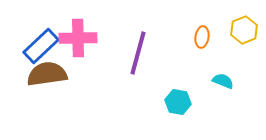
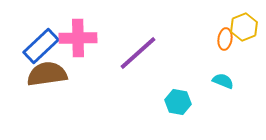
yellow hexagon: moved 3 px up
orange ellipse: moved 23 px right, 2 px down
purple line: rotated 33 degrees clockwise
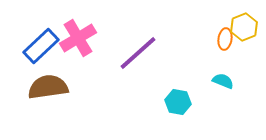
pink cross: rotated 30 degrees counterclockwise
brown semicircle: moved 1 px right, 13 px down
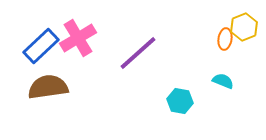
cyan hexagon: moved 2 px right, 1 px up
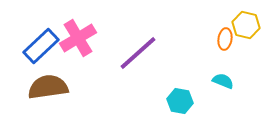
yellow hexagon: moved 2 px right, 2 px up; rotated 24 degrees counterclockwise
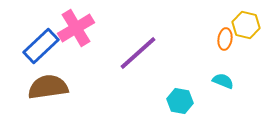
pink cross: moved 2 px left, 10 px up
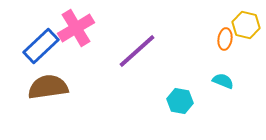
purple line: moved 1 px left, 2 px up
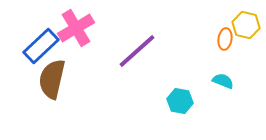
brown semicircle: moved 4 px right, 8 px up; rotated 69 degrees counterclockwise
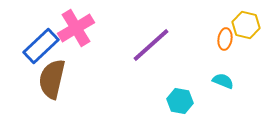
purple line: moved 14 px right, 6 px up
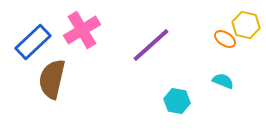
pink cross: moved 6 px right, 2 px down
orange ellipse: rotated 65 degrees counterclockwise
blue rectangle: moved 8 px left, 4 px up
cyan hexagon: moved 3 px left
